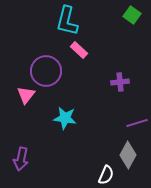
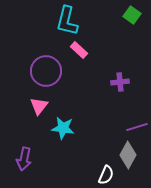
pink triangle: moved 13 px right, 11 px down
cyan star: moved 2 px left, 10 px down
purple line: moved 4 px down
purple arrow: moved 3 px right
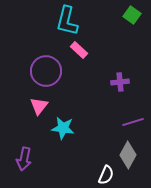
purple line: moved 4 px left, 5 px up
